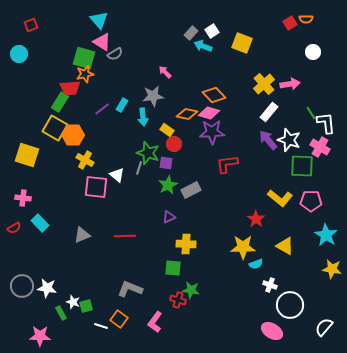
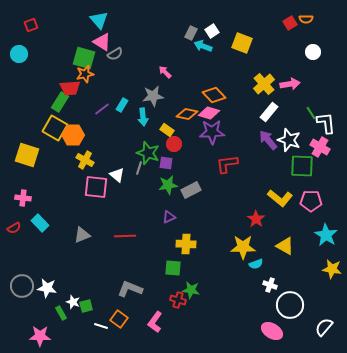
gray rectangle at (191, 33): rotated 16 degrees counterclockwise
green star at (168, 185): rotated 18 degrees clockwise
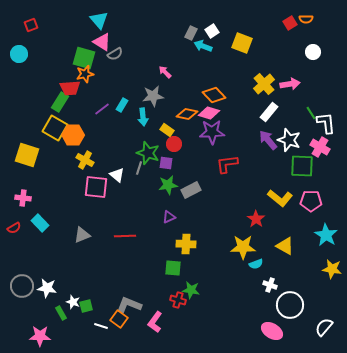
gray L-shape at (130, 289): moved 1 px left, 16 px down
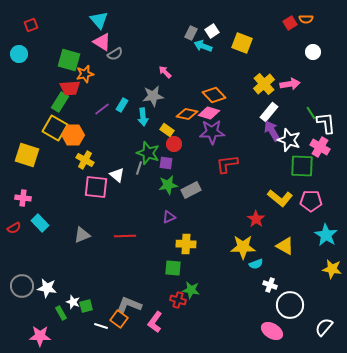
green square at (84, 58): moved 15 px left, 2 px down
purple arrow at (268, 140): moved 4 px right, 9 px up; rotated 10 degrees clockwise
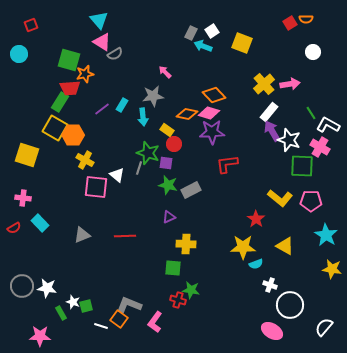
white L-shape at (326, 123): moved 2 px right, 2 px down; rotated 55 degrees counterclockwise
green star at (168, 185): rotated 24 degrees clockwise
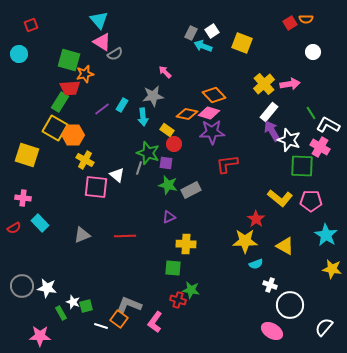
yellow star at (243, 247): moved 2 px right, 6 px up
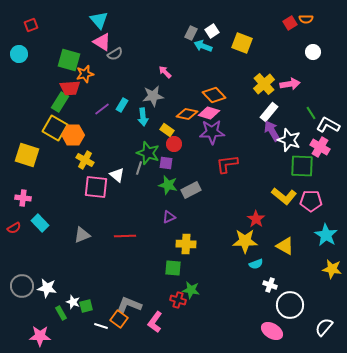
yellow L-shape at (280, 198): moved 4 px right, 2 px up
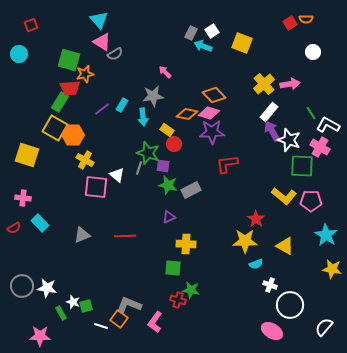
purple square at (166, 163): moved 3 px left, 3 px down
